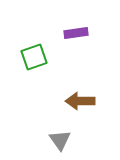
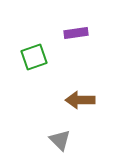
brown arrow: moved 1 px up
gray triangle: rotated 10 degrees counterclockwise
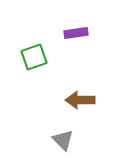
gray triangle: moved 3 px right
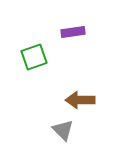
purple rectangle: moved 3 px left, 1 px up
gray triangle: moved 10 px up
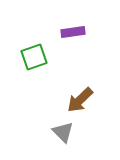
brown arrow: rotated 44 degrees counterclockwise
gray triangle: moved 2 px down
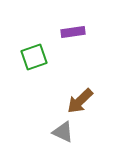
brown arrow: moved 1 px down
gray triangle: rotated 20 degrees counterclockwise
